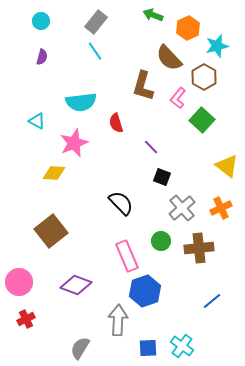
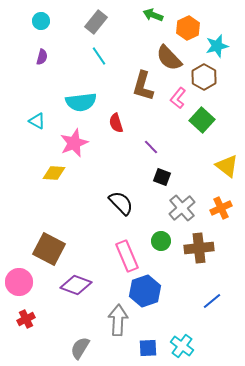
cyan line: moved 4 px right, 5 px down
brown square: moved 2 px left, 18 px down; rotated 24 degrees counterclockwise
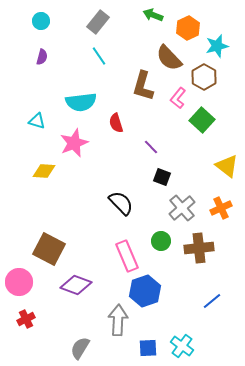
gray rectangle: moved 2 px right
cyan triangle: rotated 12 degrees counterclockwise
yellow diamond: moved 10 px left, 2 px up
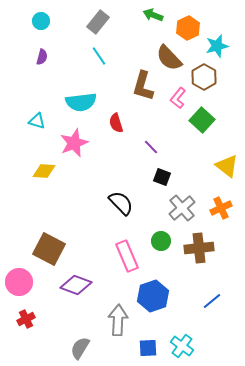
blue hexagon: moved 8 px right, 5 px down
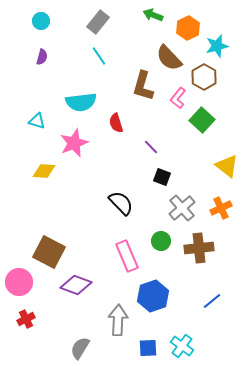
brown square: moved 3 px down
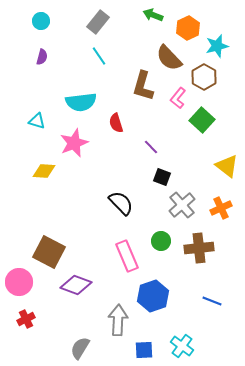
gray cross: moved 3 px up
blue line: rotated 60 degrees clockwise
blue square: moved 4 px left, 2 px down
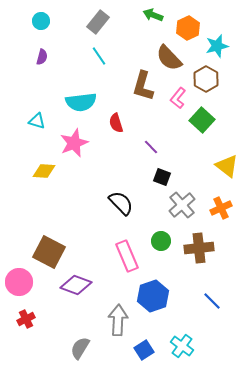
brown hexagon: moved 2 px right, 2 px down
blue line: rotated 24 degrees clockwise
blue square: rotated 30 degrees counterclockwise
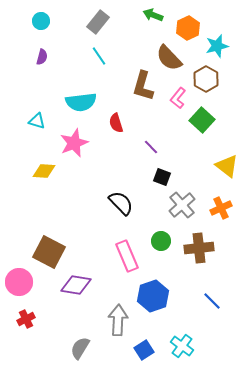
purple diamond: rotated 12 degrees counterclockwise
